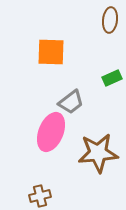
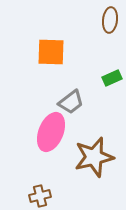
brown star: moved 4 px left, 4 px down; rotated 9 degrees counterclockwise
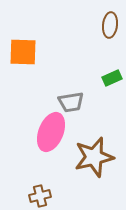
brown ellipse: moved 5 px down
orange square: moved 28 px left
gray trapezoid: rotated 28 degrees clockwise
